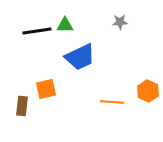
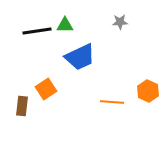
orange square: rotated 20 degrees counterclockwise
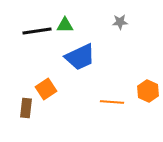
brown rectangle: moved 4 px right, 2 px down
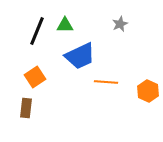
gray star: moved 2 px down; rotated 21 degrees counterclockwise
black line: rotated 60 degrees counterclockwise
blue trapezoid: moved 1 px up
orange square: moved 11 px left, 12 px up
orange line: moved 6 px left, 20 px up
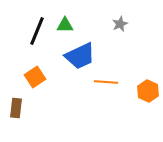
brown rectangle: moved 10 px left
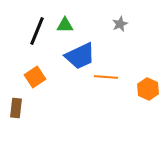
orange line: moved 5 px up
orange hexagon: moved 2 px up
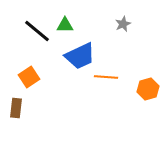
gray star: moved 3 px right
black line: rotated 72 degrees counterclockwise
orange square: moved 6 px left
orange hexagon: rotated 20 degrees clockwise
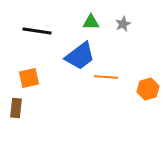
green triangle: moved 26 px right, 3 px up
black line: rotated 32 degrees counterclockwise
blue trapezoid: rotated 12 degrees counterclockwise
orange square: moved 1 px down; rotated 20 degrees clockwise
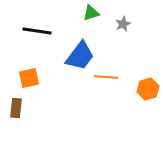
green triangle: moved 9 px up; rotated 18 degrees counterclockwise
blue trapezoid: rotated 16 degrees counterclockwise
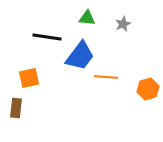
green triangle: moved 4 px left, 5 px down; rotated 24 degrees clockwise
black line: moved 10 px right, 6 px down
